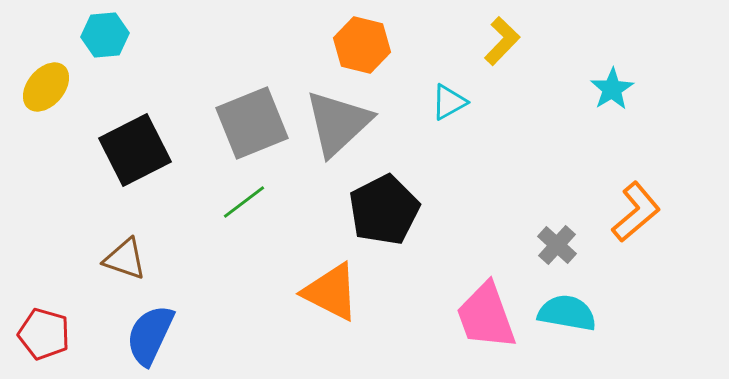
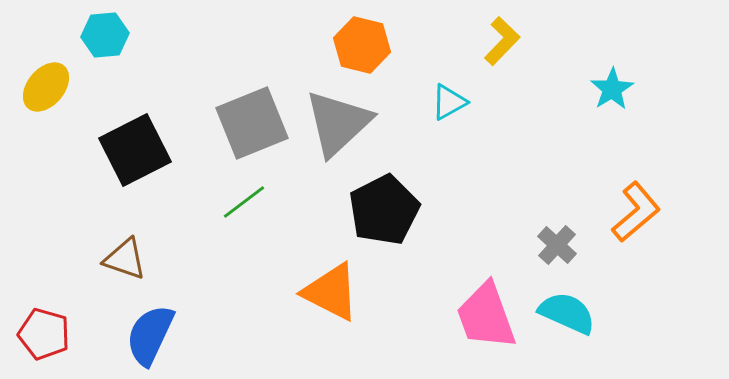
cyan semicircle: rotated 14 degrees clockwise
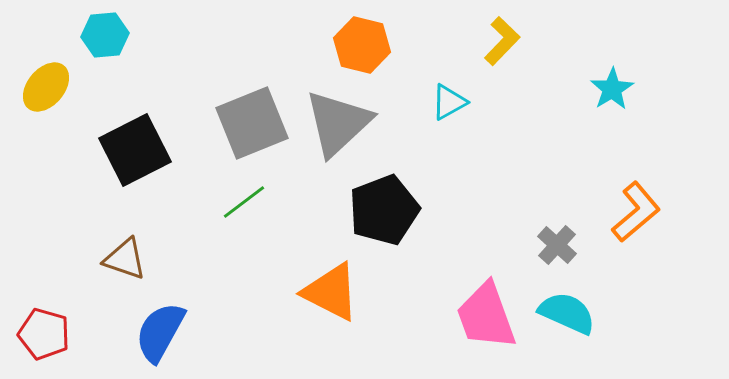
black pentagon: rotated 6 degrees clockwise
blue semicircle: moved 10 px right, 3 px up; rotated 4 degrees clockwise
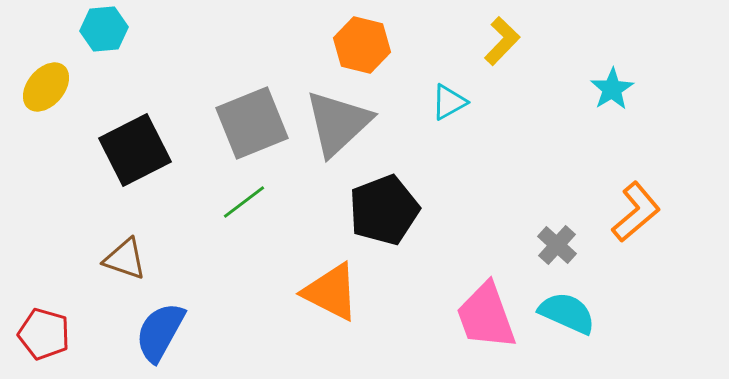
cyan hexagon: moved 1 px left, 6 px up
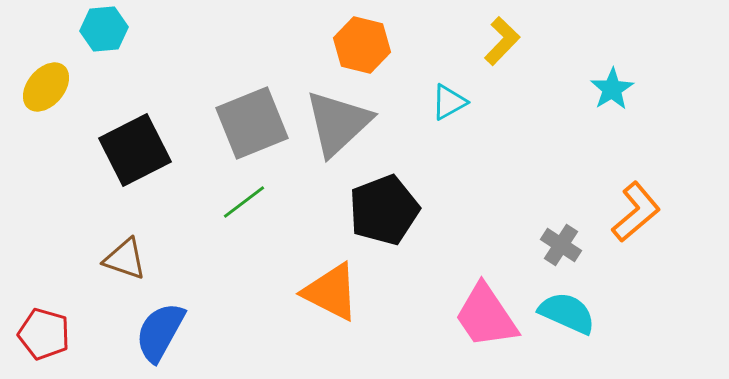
gray cross: moved 4 px right; rotated 9 degrees counterclockwise
pink trapezoid: rotated 14 degrees counterclockwise
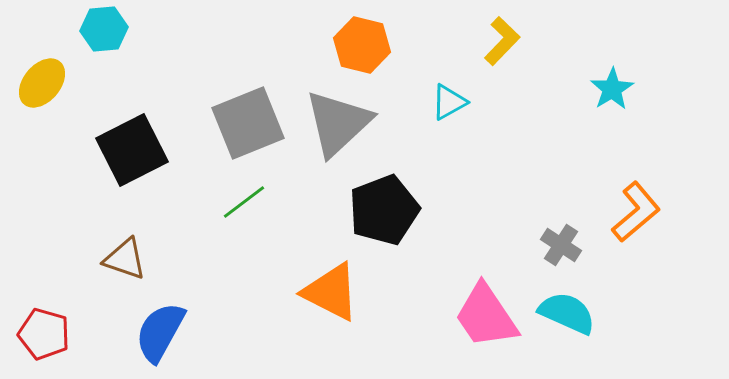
yellow ellipse: moved 4 px left, 4 px up
gray square: moved 4 px left
black square: moved 3 px left
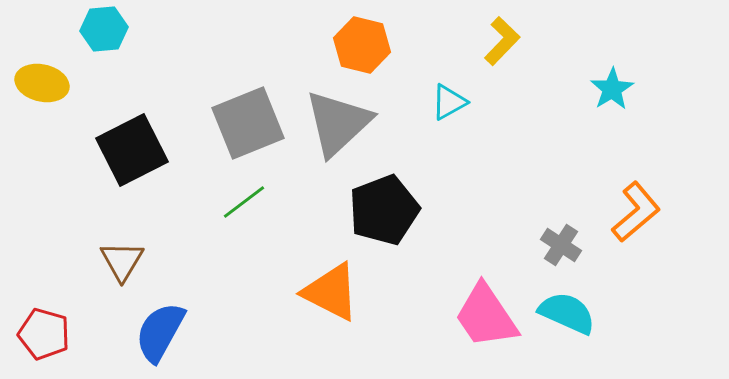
yellow ellipse: rotated 63 degrees clockwise
brown triangle: moved 3 px left, 2 px down; rotated 42 degrees clockwise
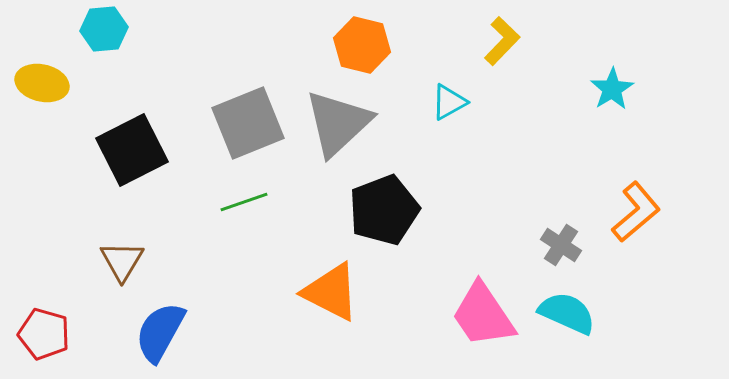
green line: rotated 18 degrees clockwise
pink trapezoid: moved 3 px left, 1 px up
